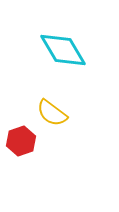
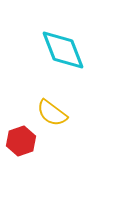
cyan diamond: rotated 9 degrees clockwise
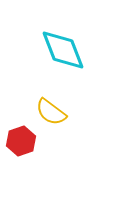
yellow semicircle: moved 1 px left, 1 px up
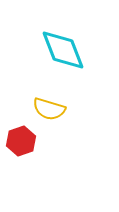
yellow semicircle: moved 2 px left, 3 px up; rotated 20 degrees counterclockwise
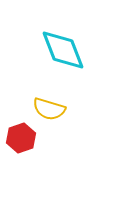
red hexagon: moved 3 px up
